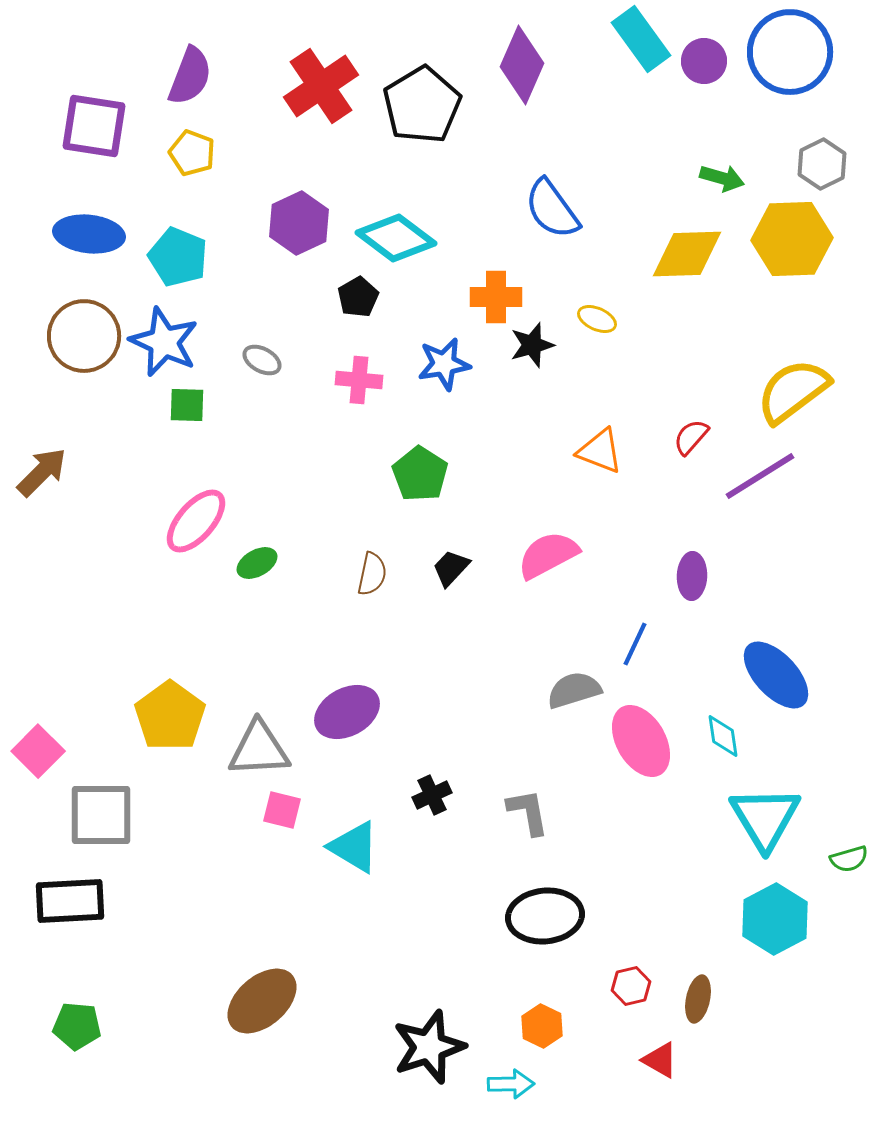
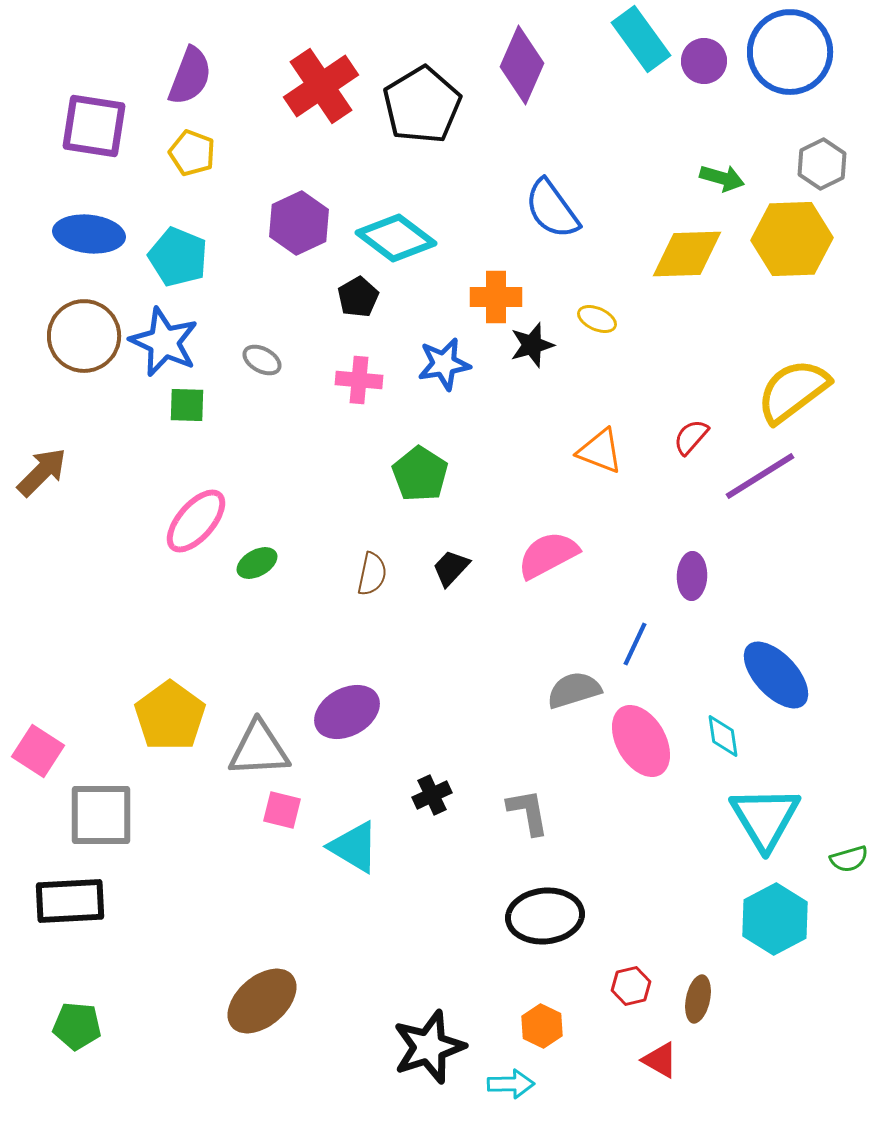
pink square at (38, 751): rotated 12 degrees counterclockwise
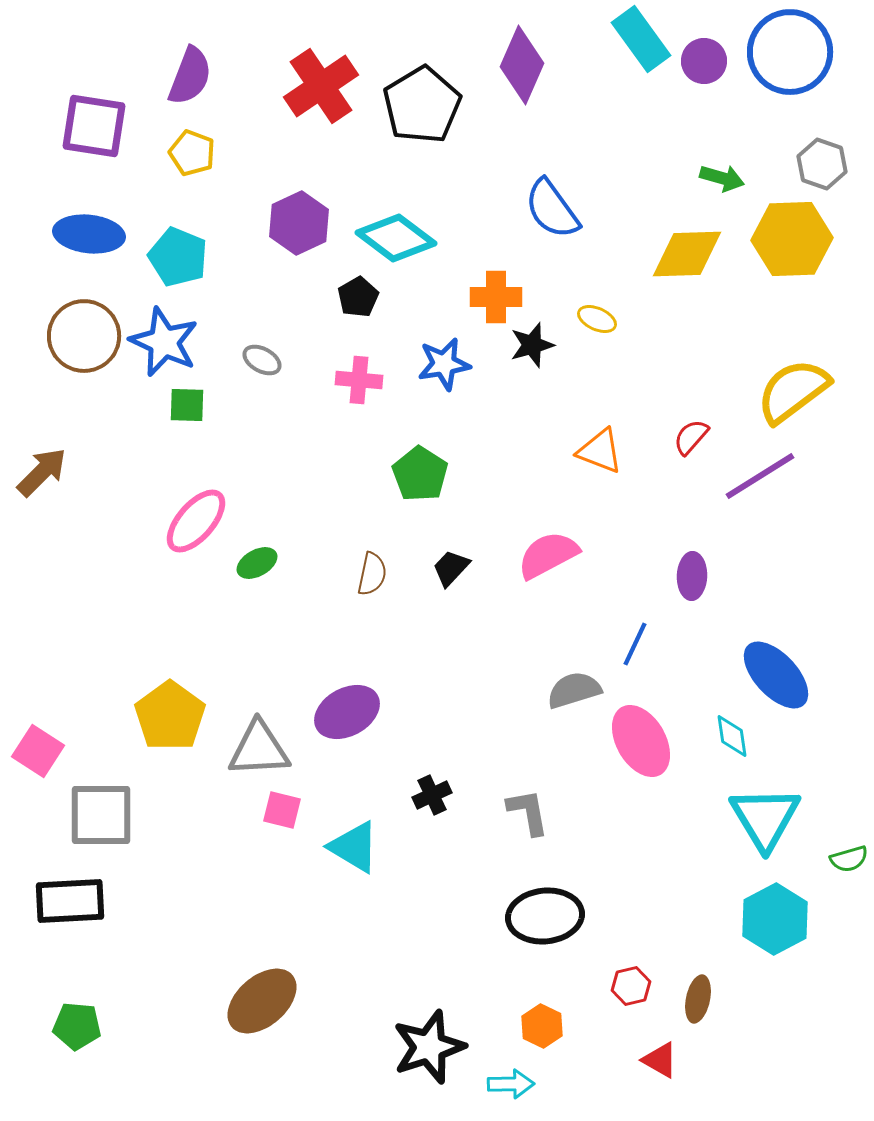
gray hexagon at (822, 164): rotated 15 degrees counterclockwise
cyan diamond at (723, 736): moved 9 px right
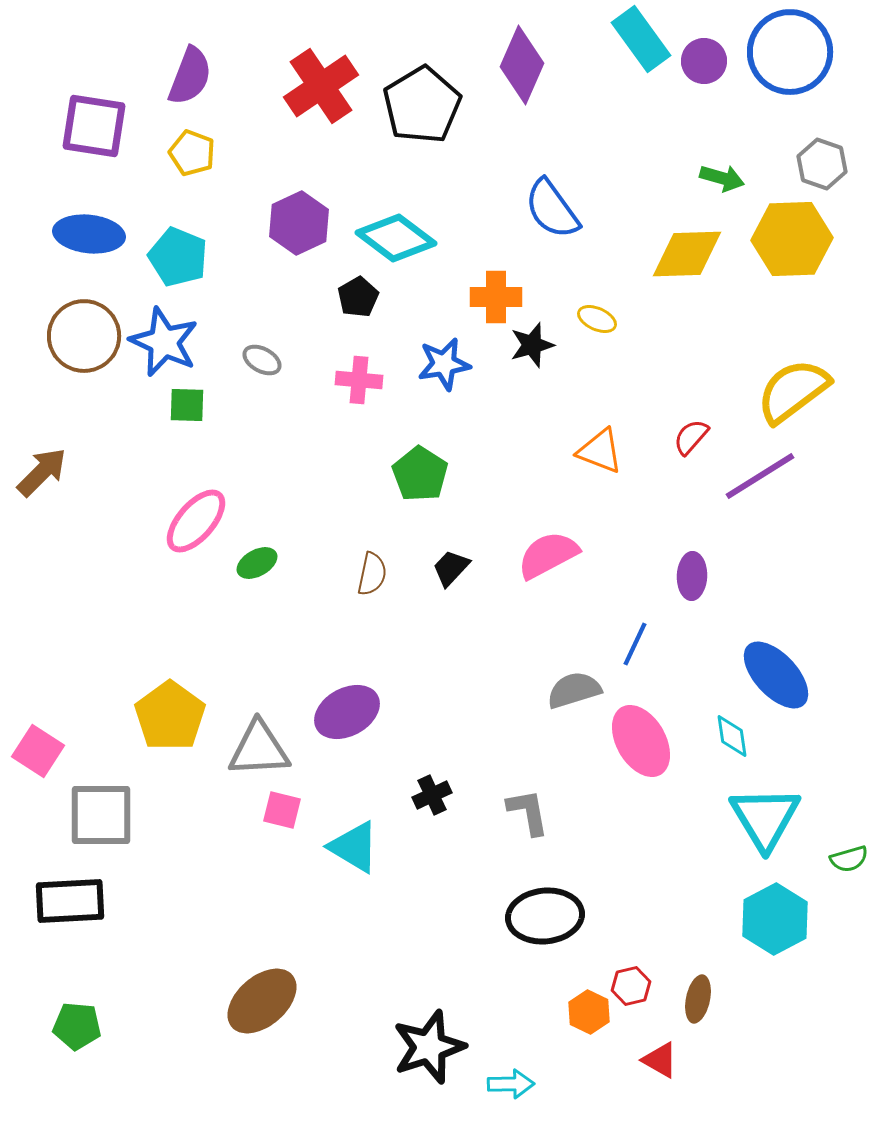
orange hexagon at (542, 1026): moved 47 px right, 14 px up
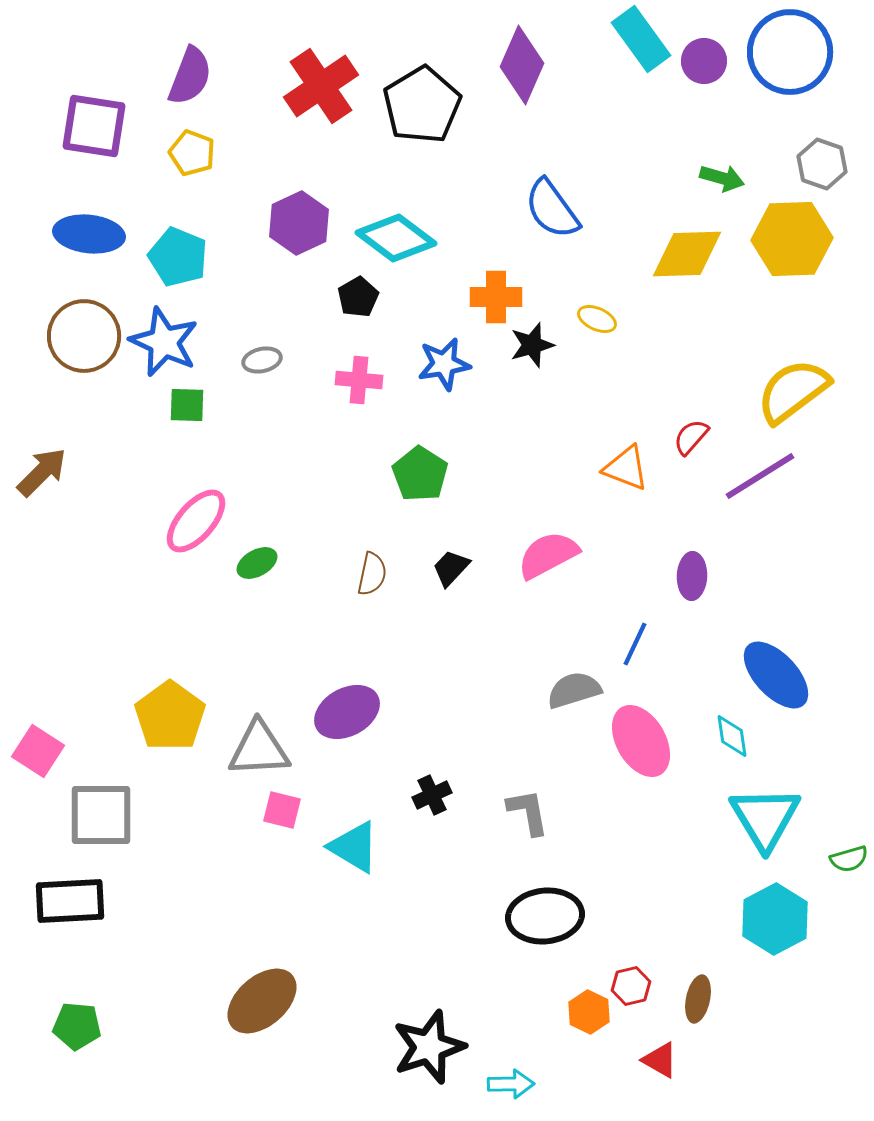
gray ellipse at (262, 360): rotated 42 degrees counterclockwise
orange triangle at (600, 451): moved 26 px right, 17 px down
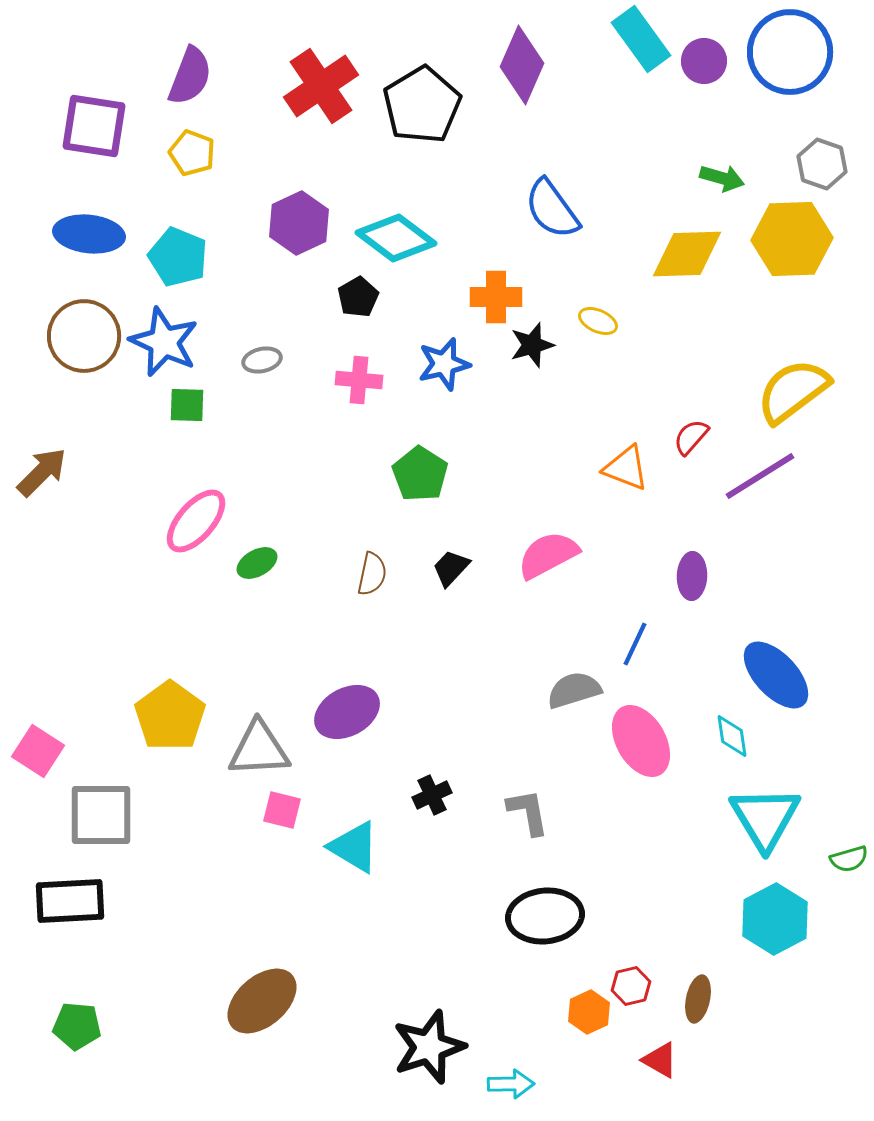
yellow ellipse at (597, 319): moved 1 px right, 2 px down
blue star at (444, 364): rotated 4 degrees counterclockwise
orange hexagon at (589, 1012): rotated 9 degrees clockwise
